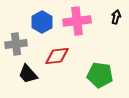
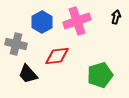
pink cross: rotated 12 degrees counterclockwise
gray cross: rotated 20 degrees clockwise
green pentagon: rotated 25 degrees counterclockwise
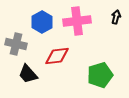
pink cross: rotated 12 degrees clockwise
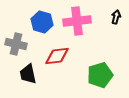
blue hexagon: rotated 15 degrees counterclockwise
black trapezoid: rotated 30 degrees clockwise
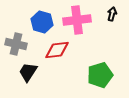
black arrow: moved 4 px left, 3 px up
pink cross: moved 1 px up
red diamond: moved 6 px up
black trapezoid: moved 2 px up; rotated 45 degrees clockwise
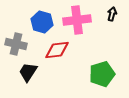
green pentagon: moved 2 px right, 1 px up
